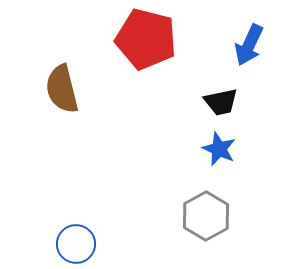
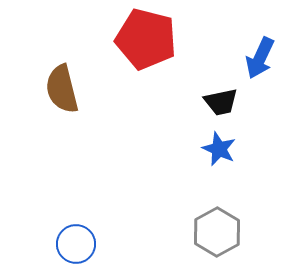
blue arrow: moved 11 px right, 13 px down
gray hexagon: moved 11 px right, 16 px down
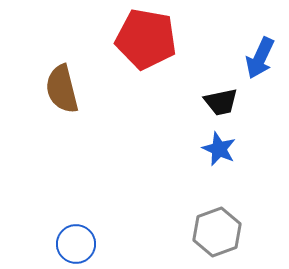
red pentagon: rotated 4 degrees counterclockwise
gray hexagon: rotated 9 degrees clockwise
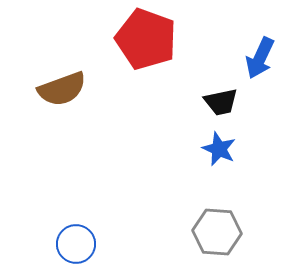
red pentagon: rotated 10 degrees clockwise
brown semicircle: rotated 96 degrees counterclockwise
gray hexagon: rotated 24 degrees clockwise
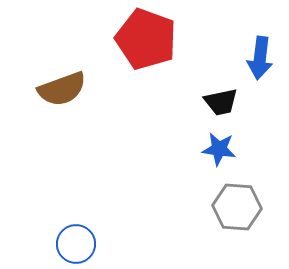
blue arrow: rotated 18 degrees counterclockwise
blue star: rotated 16 degrees counterclockwise
gray hexagon: moved 20 px right, 25 px up
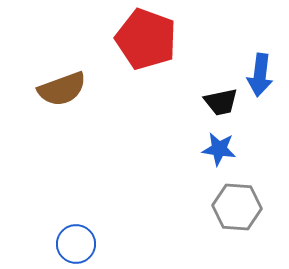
blue arrow: moved 17 px down
